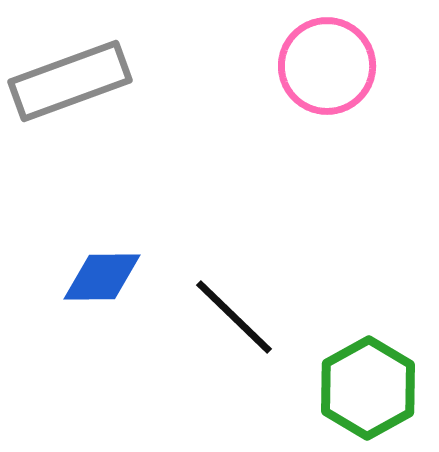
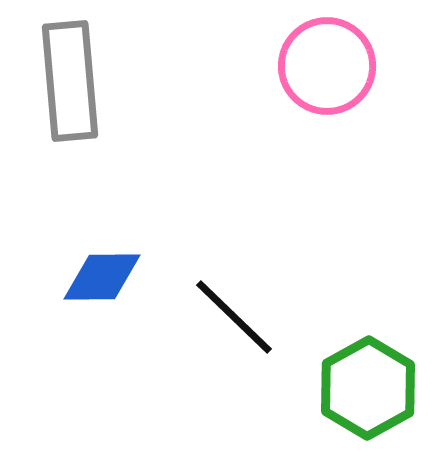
gray rectangle: rotated 75 degrees counterclockwise
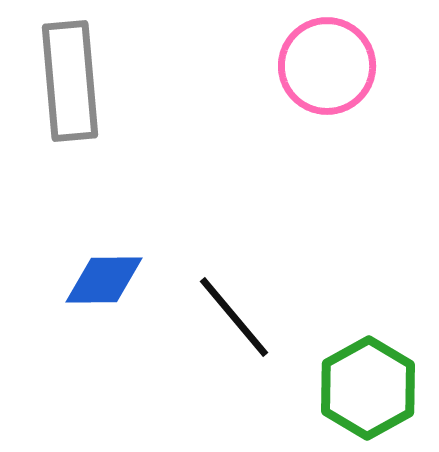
blue diamond: moved 2 px right, 3 px down
black line: rotated 6 degrees clockwise
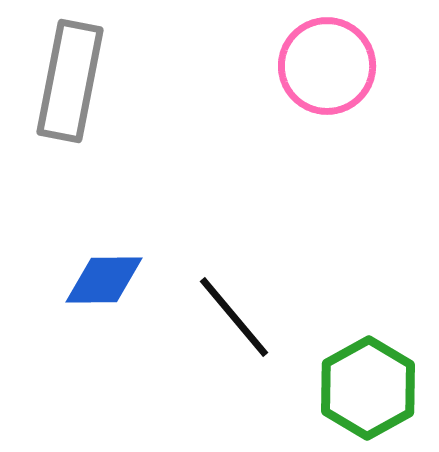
gray rectangle: rotated 16 degrees clockwise
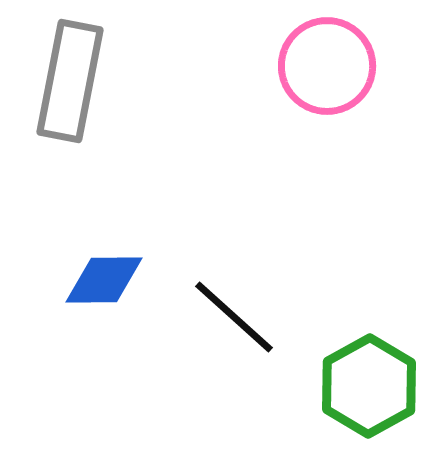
black line: rotated 8 degrees counterclockwise
green hexagon: moved 1 px right, 2 px up
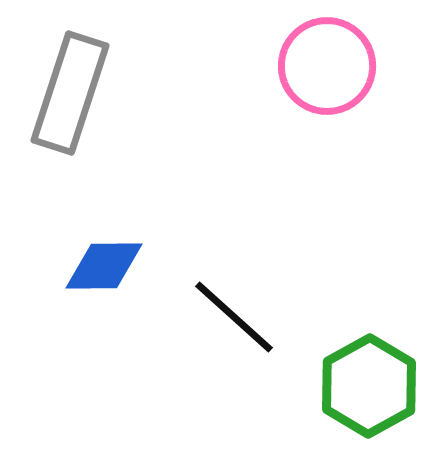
gray rectangle: moved 12 px down; rotated 7 degrees clockwise
blue diamond: moved 14 px up
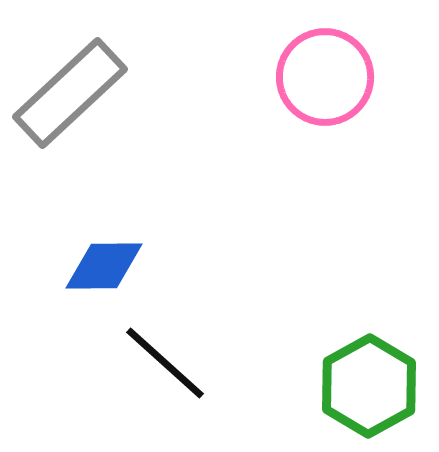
pink circle: moved 2 px left, 11 px down
gray rectangle: rotated 29 degrees clockwise
black line: moved 69 px left, 46 px down
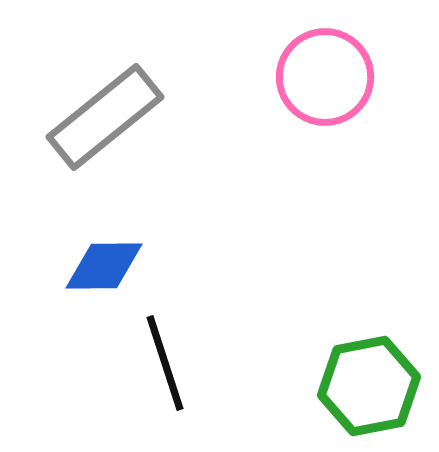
gray rectangle: moved 35 px right, 24 px down; rotated 4 degrees clockwise
black line: rotated 30 degrees clockwise
green hexagon: rotated 18 degrees clockwise
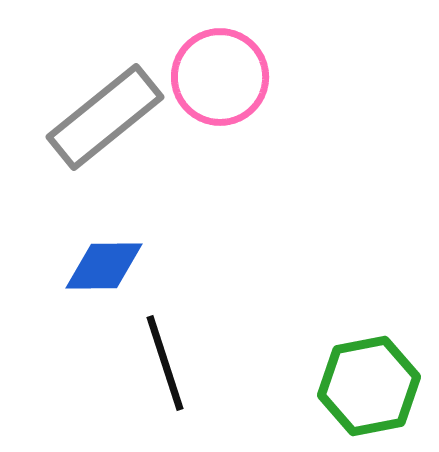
pink circle: moved 105 px left
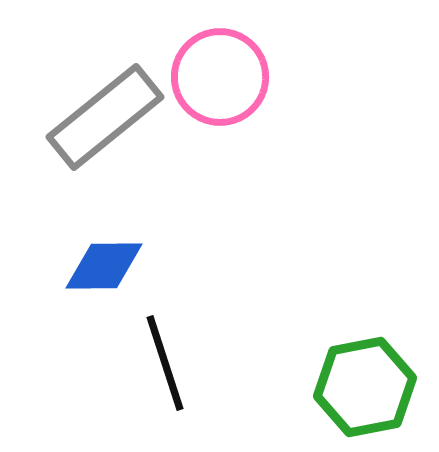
green hexagon: moved 4 px left, 1 px down
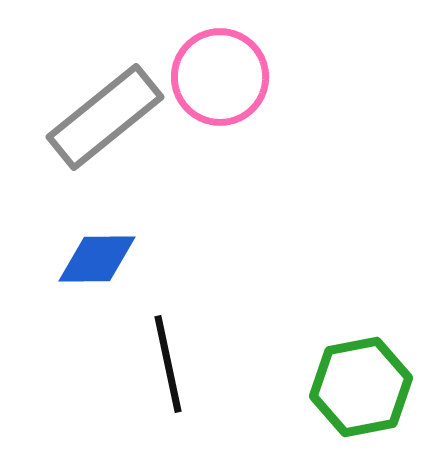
blue diamond: moved 7 px left, 7 px up
black line: moved 3 px right, 1 px down; rotated 6 degrees clockwise
green hexagon: moved 4 px left
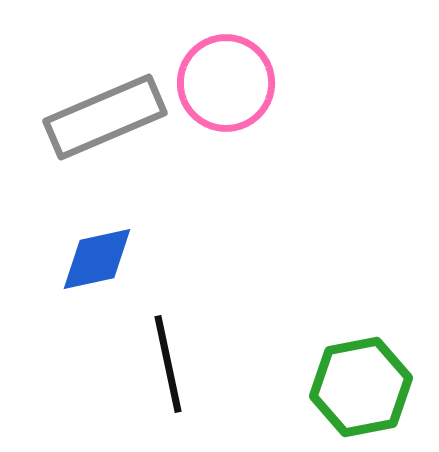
pink circle: moved 6 px right, 6 px down
gray rectangle: rotated 16 degrees clockwise
blue diamond: rotated 12 degrees counterclockwise
